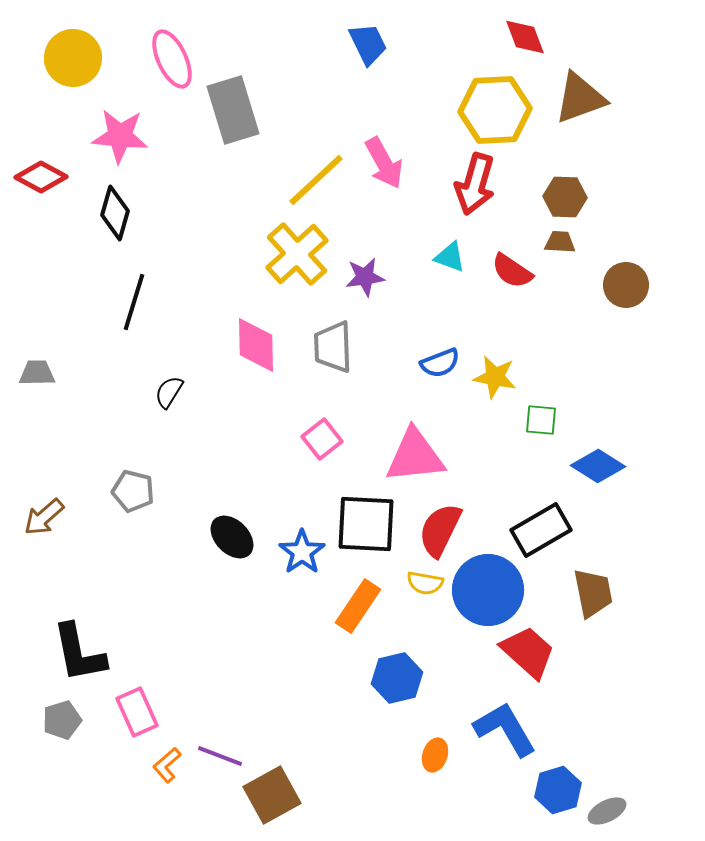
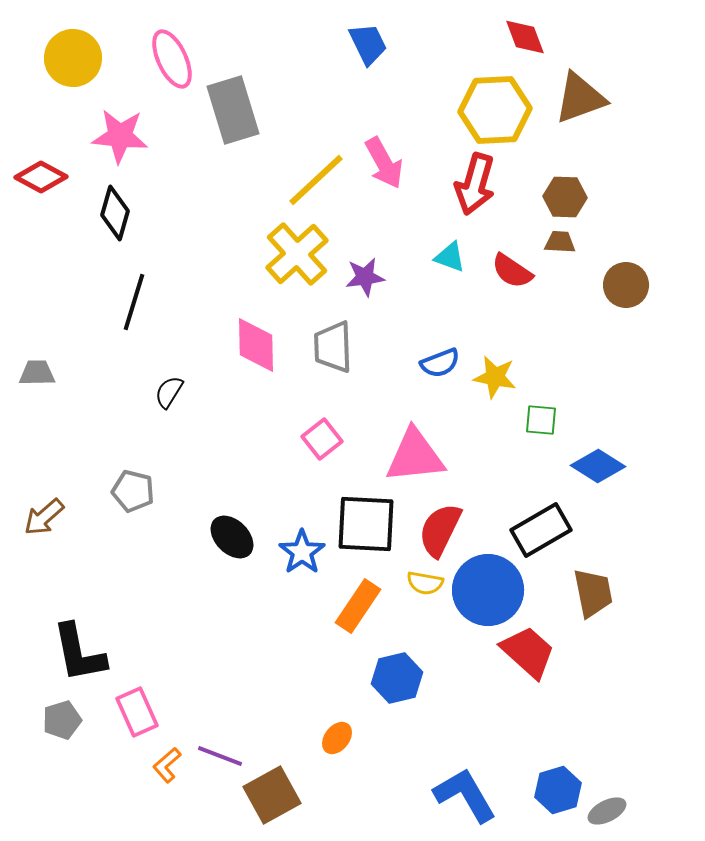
blue L-shape at (505, 729): moved 40 px left, 66 px down
orange ellipse at (435, 755): moved 98 px left, 17 px up; rotated 20 degrees clockwise
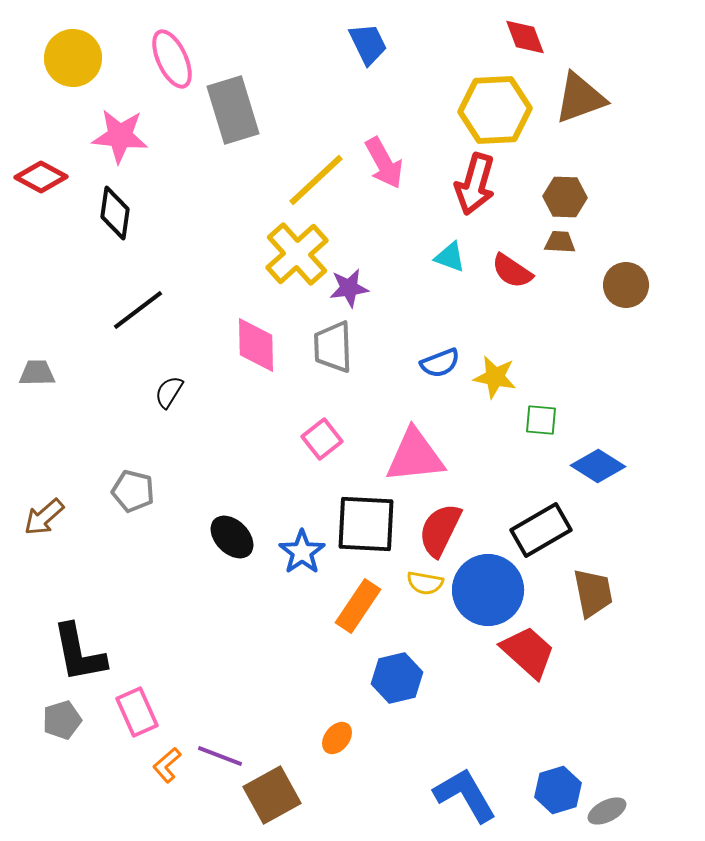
black diamond at (115, 213): rotated 8 degrees counterclockwise
purple star at (365, 277): moved 16 px left, 11 px down
black line at (134, 302): moved 4 px right, 8 px down; rotated 36 degrees clockwise
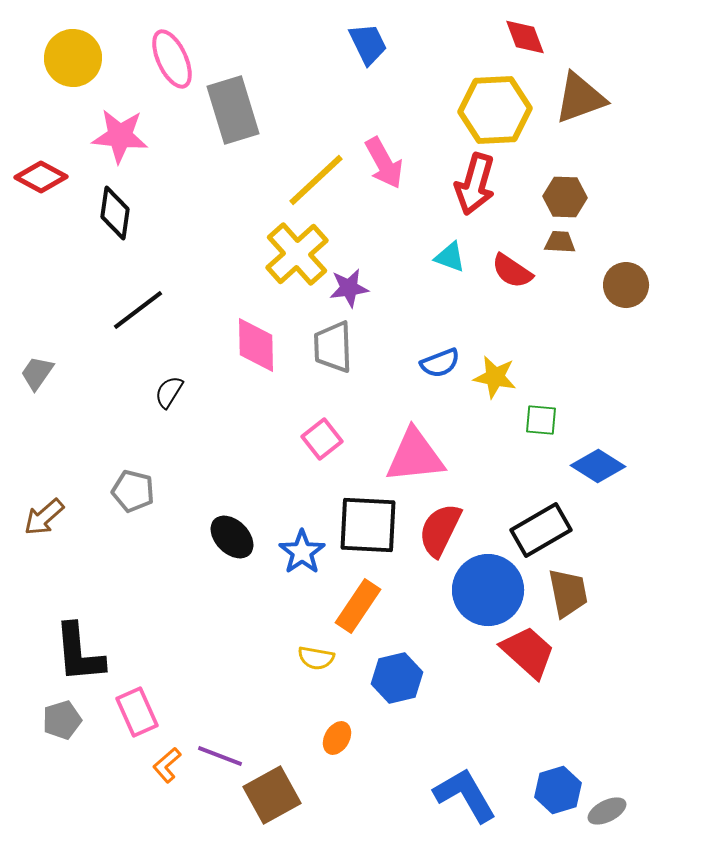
gray trapezoid at (37, 373): rotated 54 degrees counterclockwise
black square at (366, 524): moved 2 px right, 1 px down
yellow semicircle at (425, 583): moved 109 px left, 75 px down
brown trapezoid at (593, 593): moved 25 px left
black L-shape at (79, 653): rotated 6 degrees clockwise
orange ellipse at (337, 738): rotated 8 degrees counterclockwise
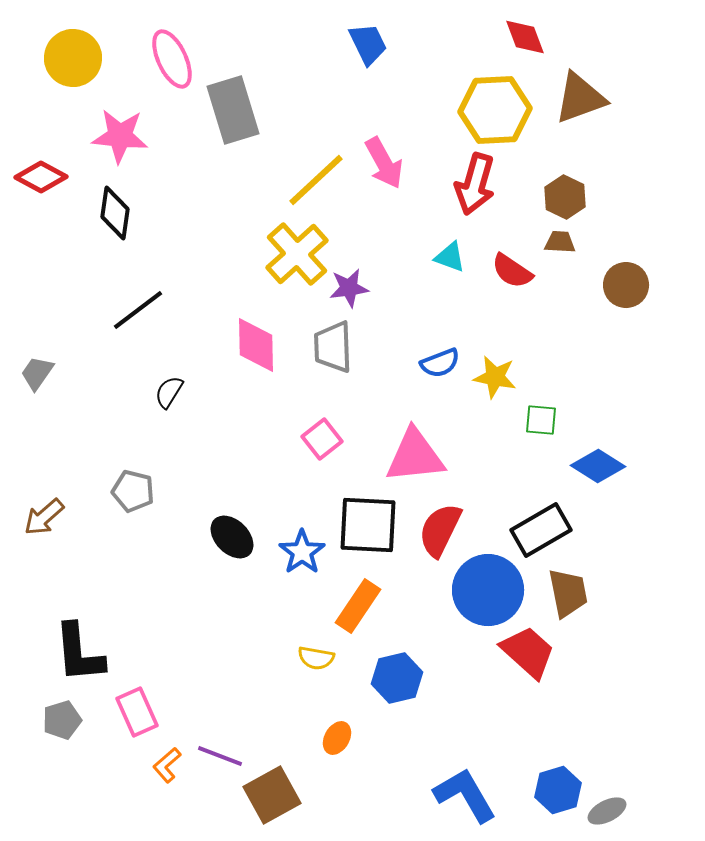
brown hexagon at (565, 197): rotated 24 degrees clockwise
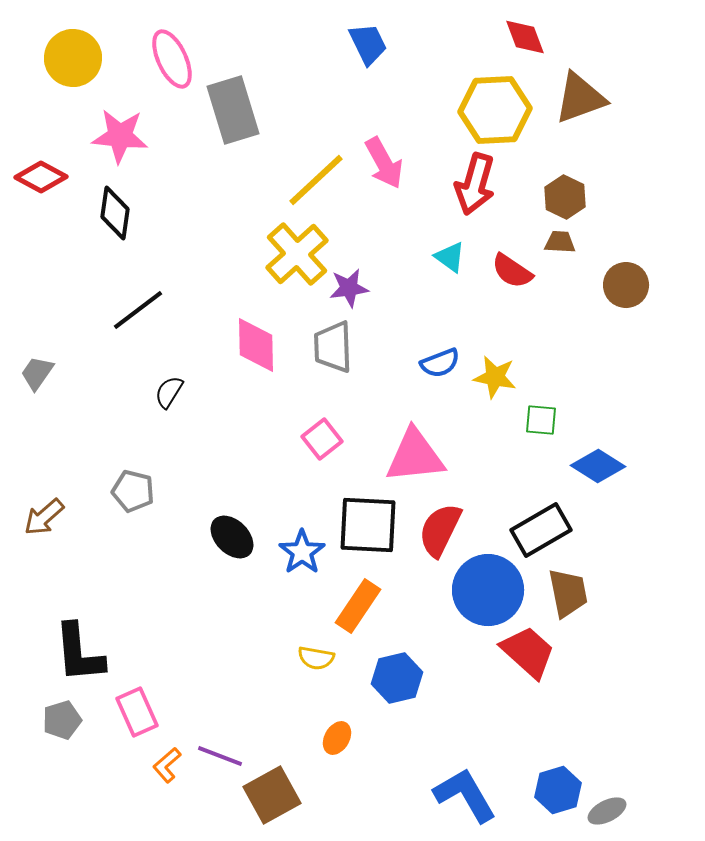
cyan triangle at (450, 257): rotated 16 degrees clockwise
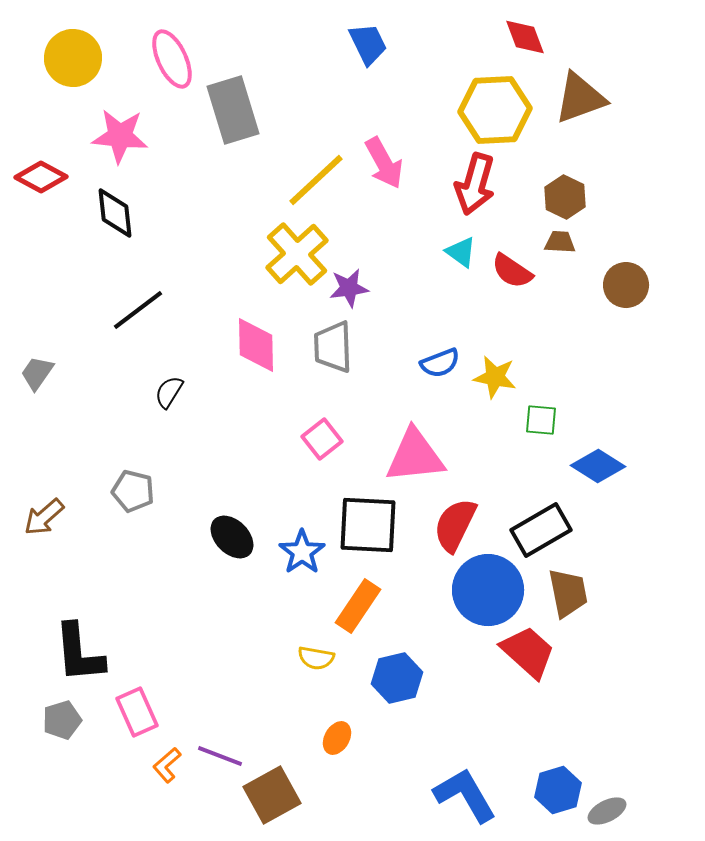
black diamond at (115, 213): rotated 14 degrees counterclockwise
cyan triangle at (450, 257): moved 11 px right, 5 px up
red semicircle at (440, 530): moved 15 px right, 5 px up
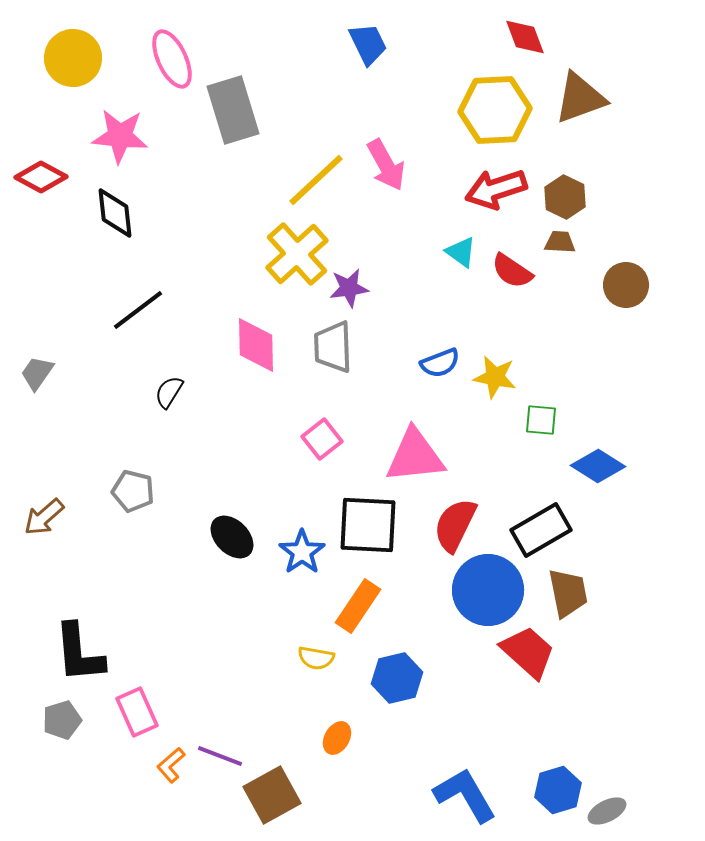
pink arrow at (384, 163): moved 2 px right, 2 px down
red arrow at (475, 184): moved 21 px right, 5 px down; rotated 56 degrees clockwise
orange L-shape at (167, 765): moved 4 px right
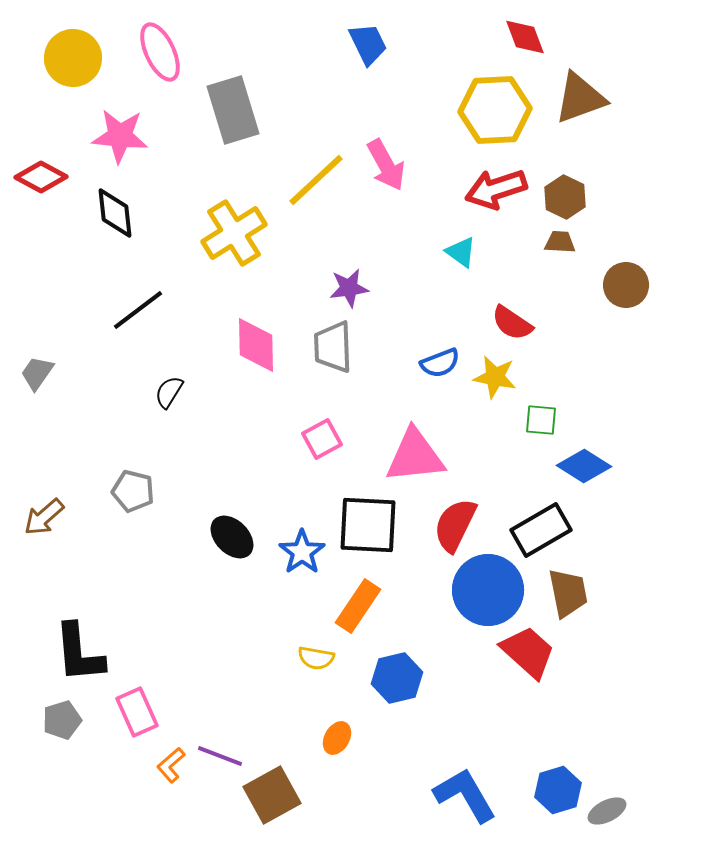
pink ellipse at (172, 59): moved 12 px left, 7 px up
yellow cross at (297, 254): moved 63 px left, 21 px up; rotated 10 degrees clockwise
red semicircle at (512, 271): moved 52 px down
pink square at (322, 439): rotated 9 degrees clockwise
blue diamond at (598, 466): moved 14 px left
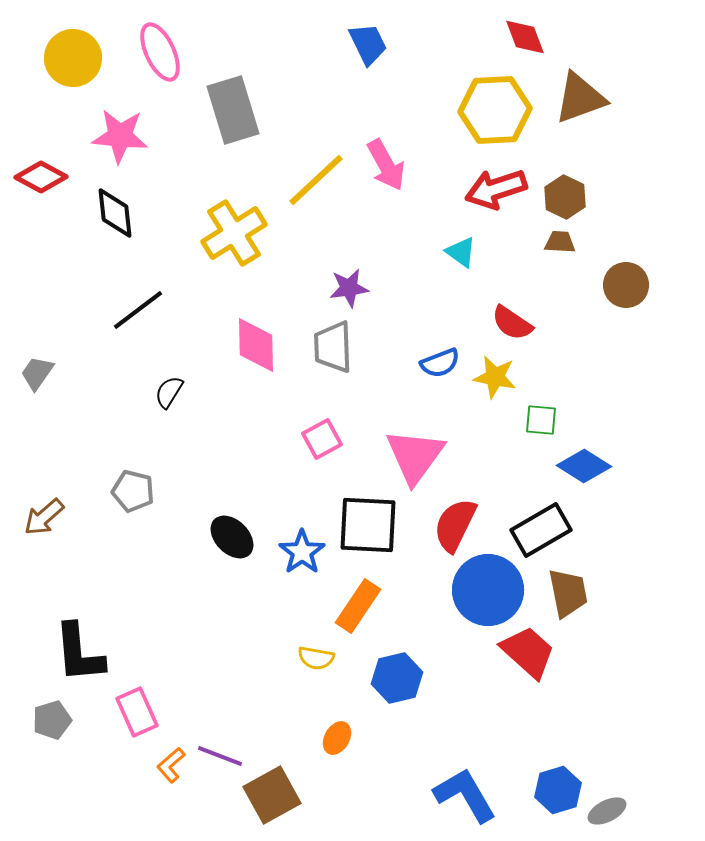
pink triangle at (415, 456): rotated 48 degrees counterclockwise
gray pentagon at (62, 720): moved 10 px left
